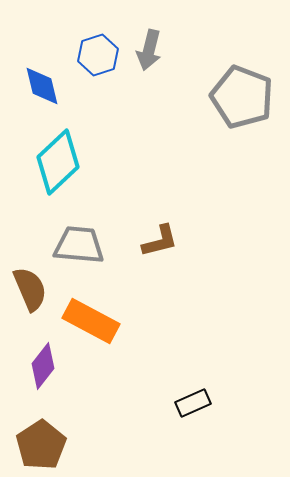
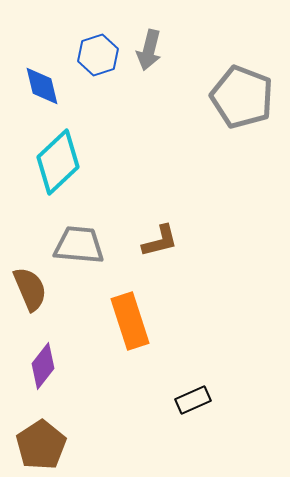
orange rectangle: moved 39 px right; rotated 44 degrees clockwise
black rectangle: moved 3 px up
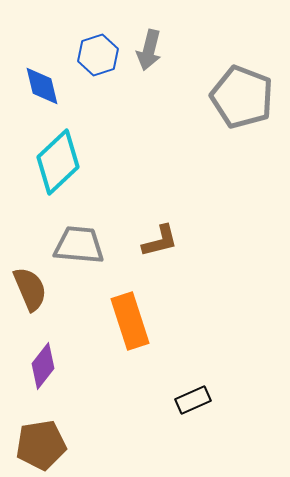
brown pentagon: rotated 24 degrees clockwise
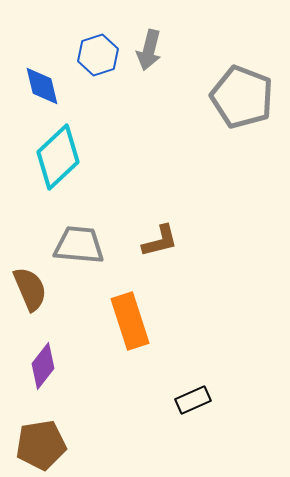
cyan diamond: moved 5 px up
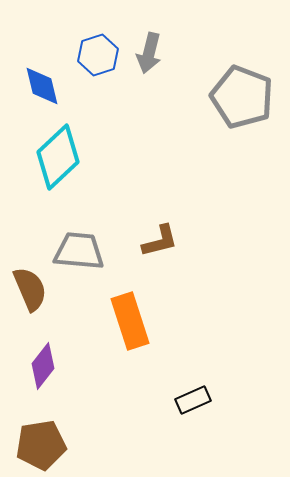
gray arrow: moved 3 px down
gray trapezoid: moved 6 px down
